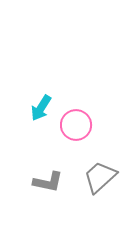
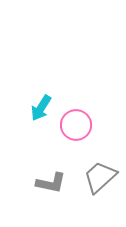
gray L-shape: moved 3 px right, 1 px down
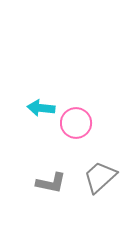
cyan arrow: rotated 64 degrees clockwise
pink circle: moved 2 px up
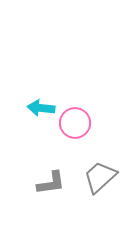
pink circle: moved 1 px left
gray L-shape: rotated 20 degrees counterclockwise
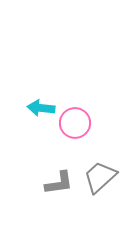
gray L-shape: moved 8 px right
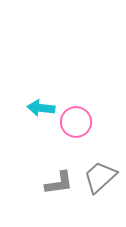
pink circle: moved 1 px right, 1 px up
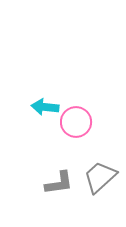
cyan arrow: moved 4 px right, 1 px up
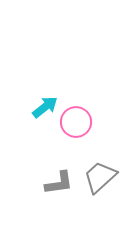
cyan arrow: rotated 136 degrees clockwise
